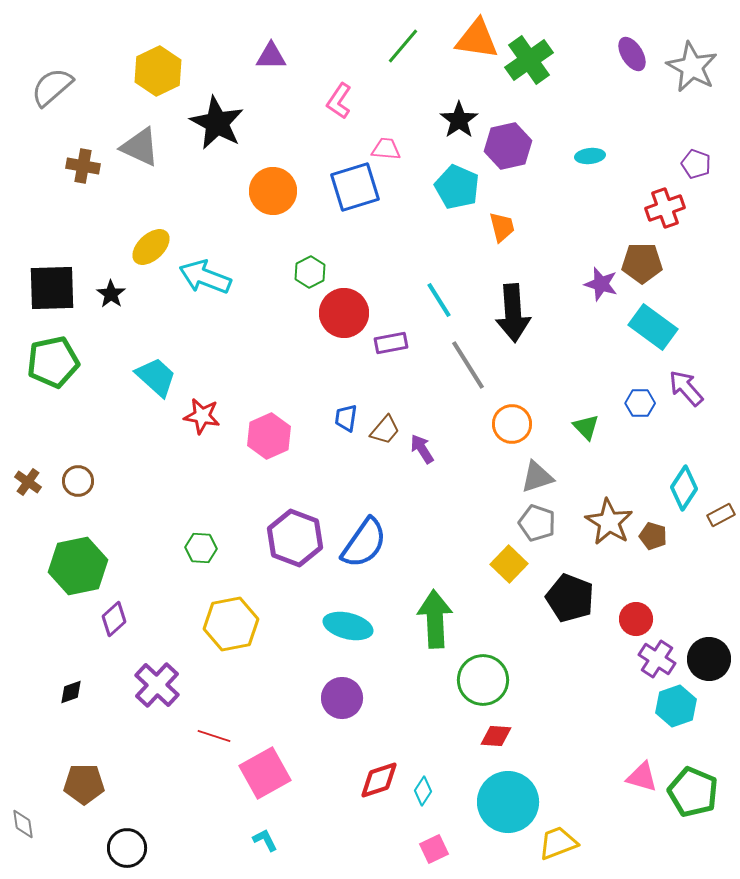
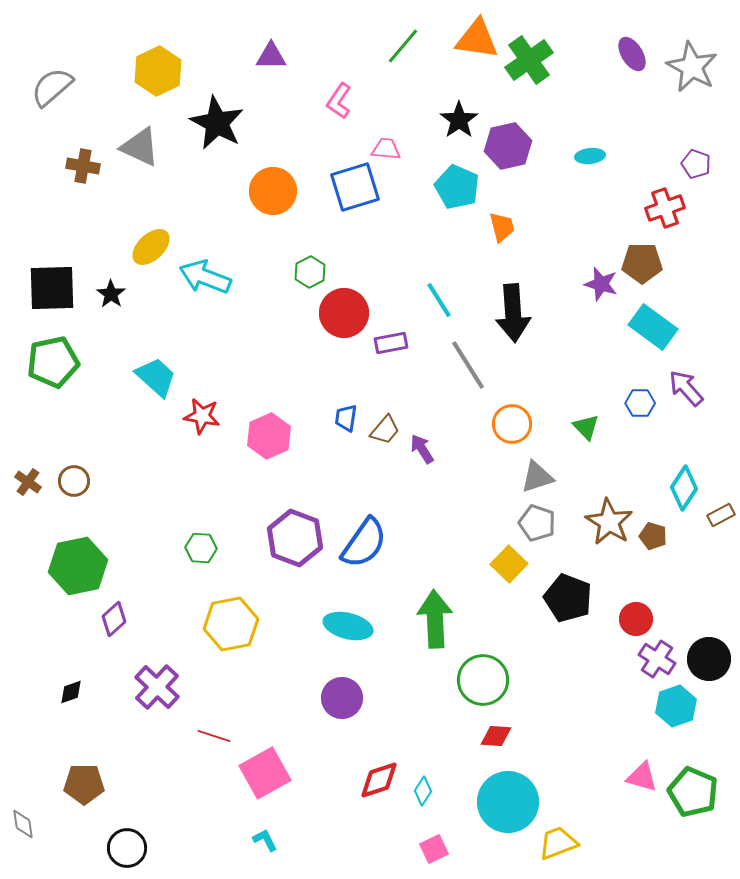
brown circle at (78, 481): moved 4 px left
black pentagon at (570, 598): moved 2 px left
purple cross at (157, 685): moved 2 px down
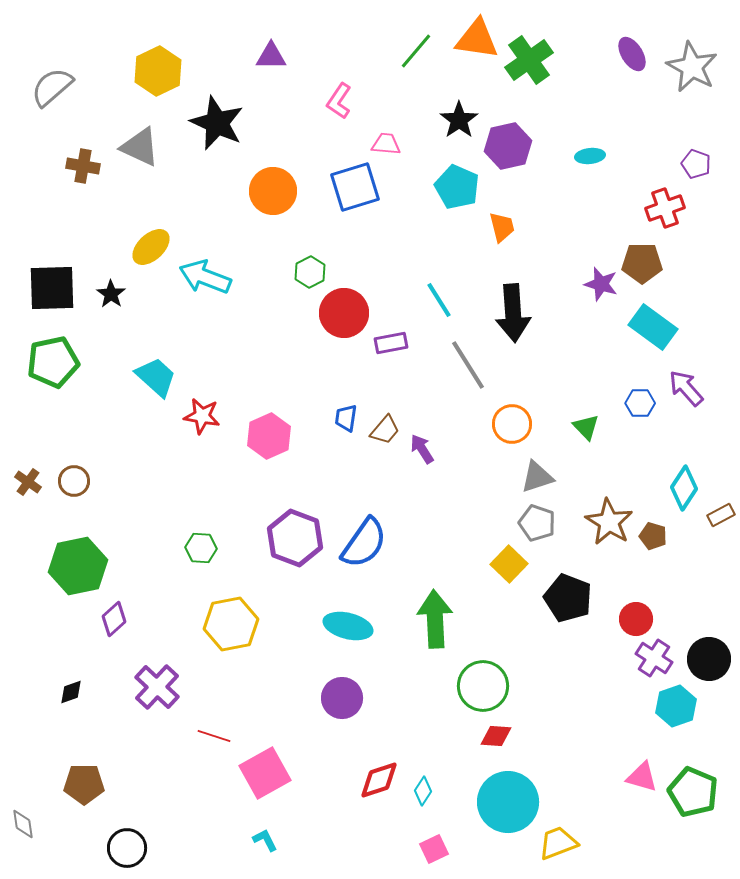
green line at (403, 46): moved 13 px right, 5 px down
black star at (217, 123): rotated 4 degrees counterclockwise
pink trapezoid at (386, 149): moved 5 px up
purple cross at (657, 659): moved 3 px left, 1 px up
green circle at (483, 680): moved 6 px down
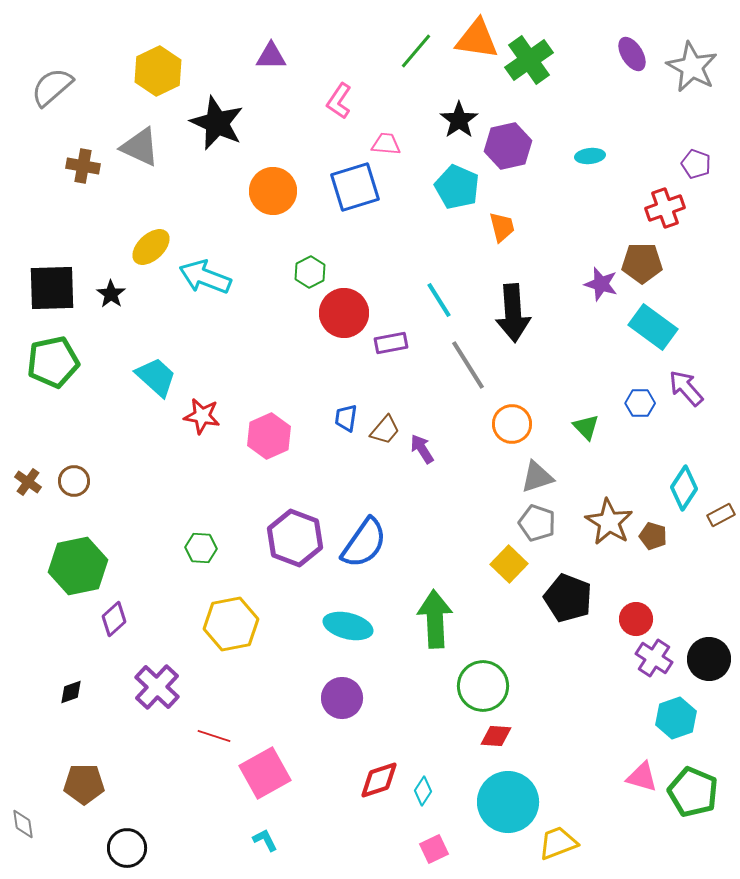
cyan hexagon at (676, 706): moved 12 px down
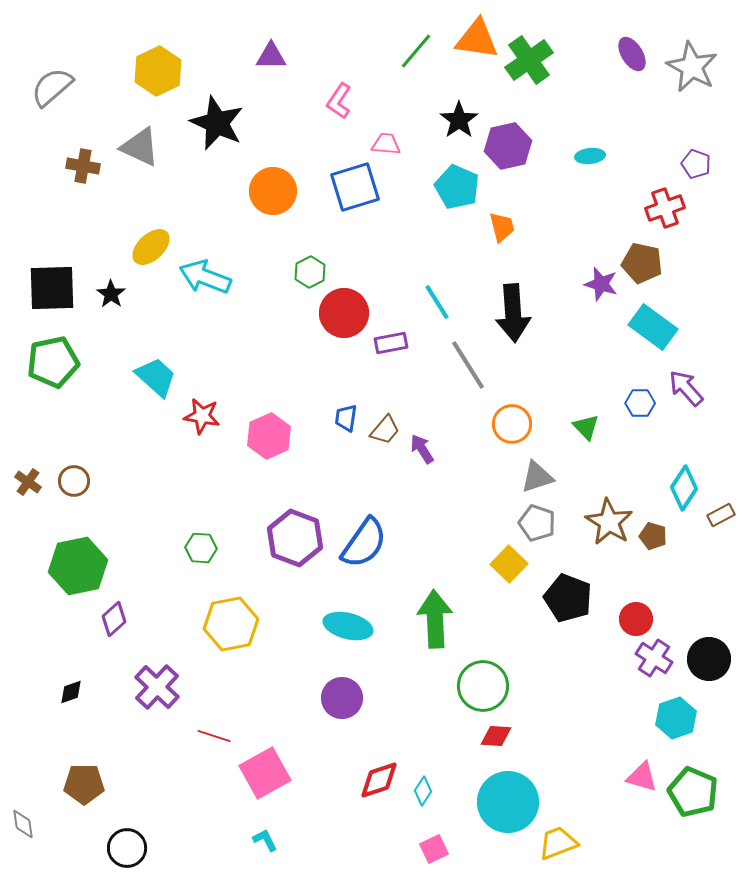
brown pentagon at (642, 263): rotated 12 degrees clockwise
cyan line at (439, 300): moved 2 px left, 2 px down
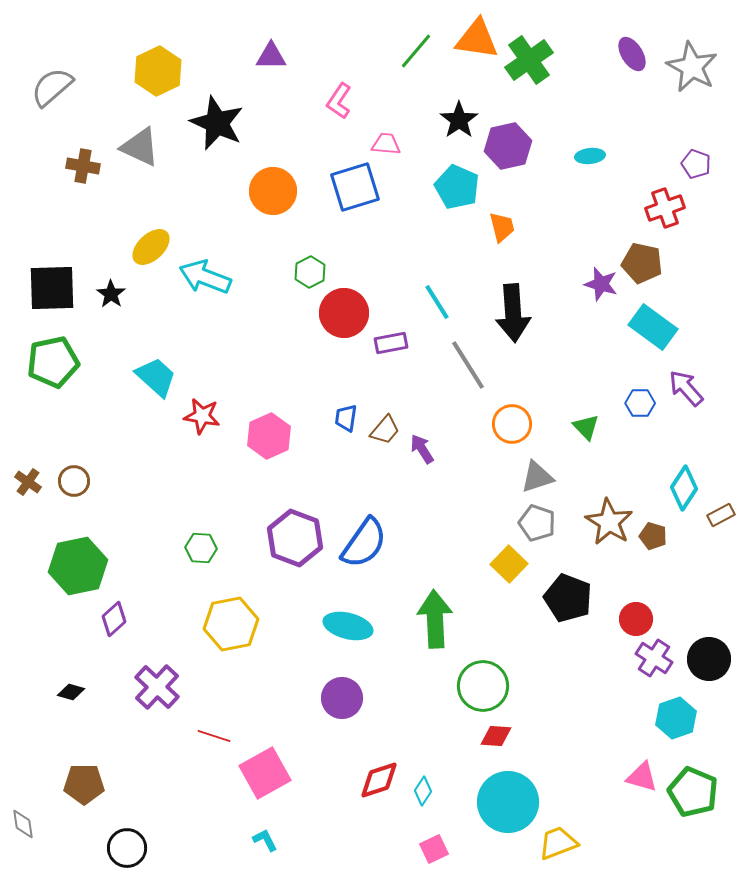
black diamond at (71, 692): rotated 36 degrees clockwise
